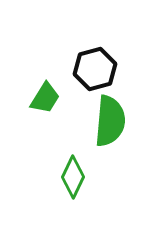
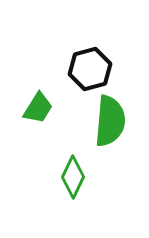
black hexagon: moved 5 px left
green trapezoid: moved 7 px left, 10 px down
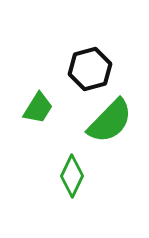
green semicircle: rotated 39 degrees clockwise
green diamond: moved 1 px left, 1 px up
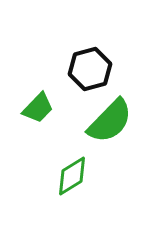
green trapezoid: rotated 12 degrees clockwise
green diamond: rotated 33 degrees clockwise
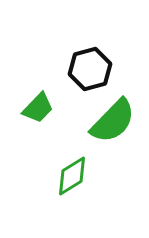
green semicircle: moved 3 px right
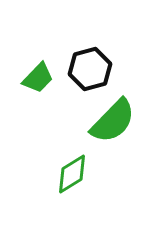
green trapezoid: moved 30 px up
green diamond: moved 2 px up
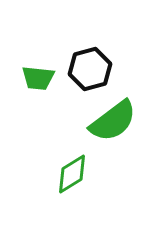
green trapezoid: rotated 52 degrees clockwise
green semicircle: rotated 9 degrees clockwise
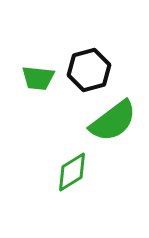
black hexagon: moved 1 px left, 1 px down
green diamond: moved 2 px up
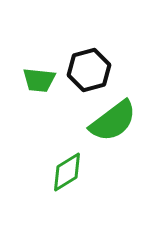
green trapezoid: moved 1 px right, 2 px down
green diamond: moved 5 px left
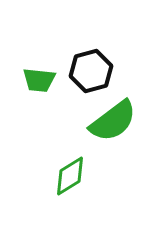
black hexagon: moved 2 px right, 1 px down
green diamond: moved 3 px right, 4 px down
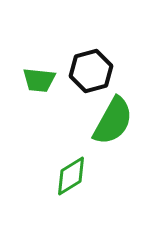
green semicircle: rotated 24 degrees counterclockwise
green diamond: moved 1 px right
